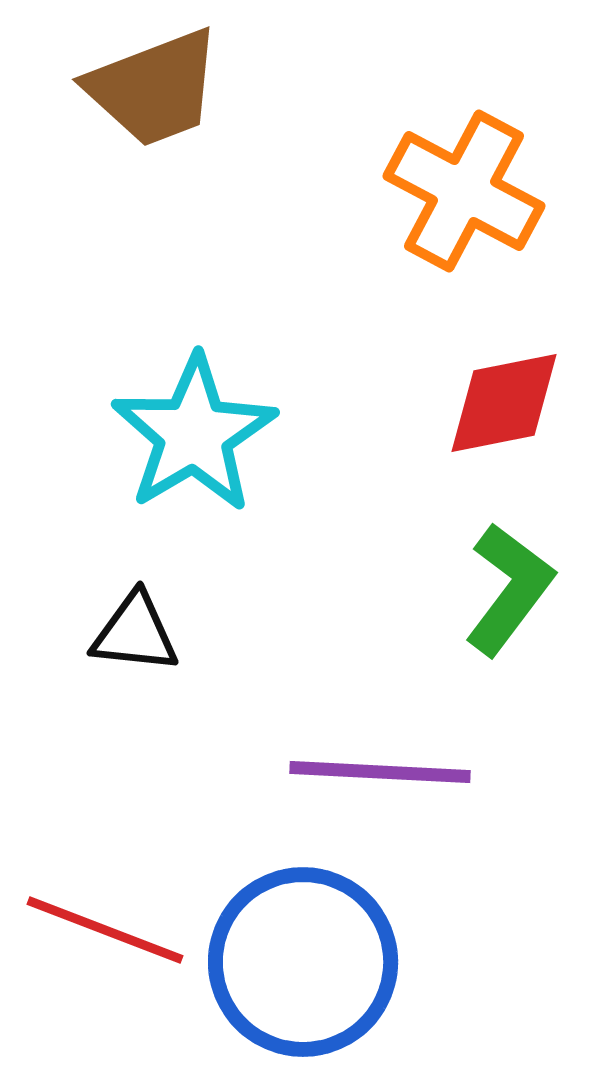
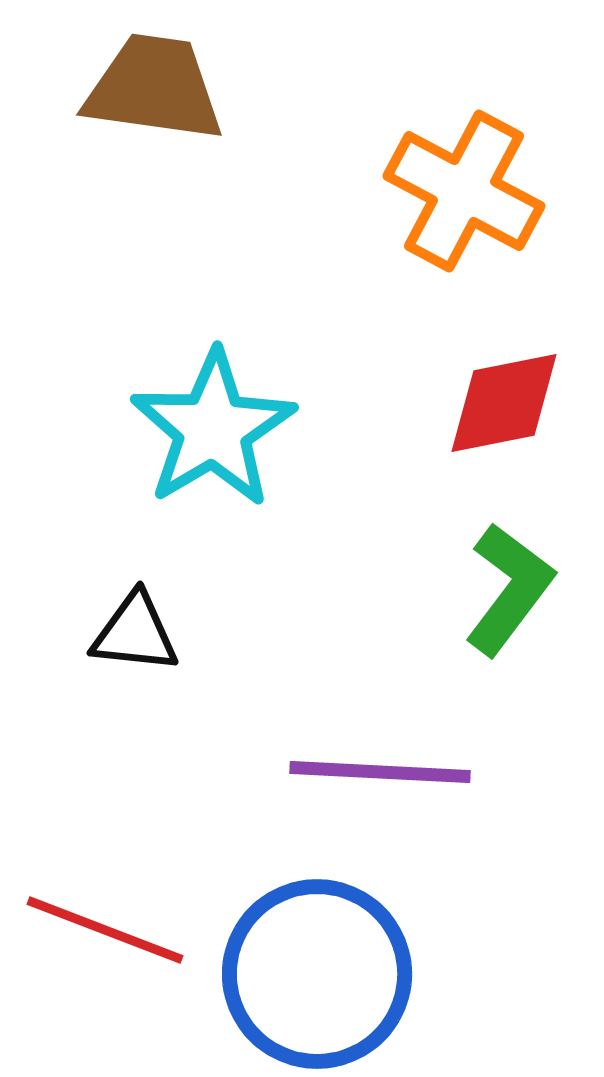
brown trapezoid: rotated 151 degrees counterclockwise
cyan star: moved 19 px right, 5 px up
blue circle: moved 14 px right, 12 px down
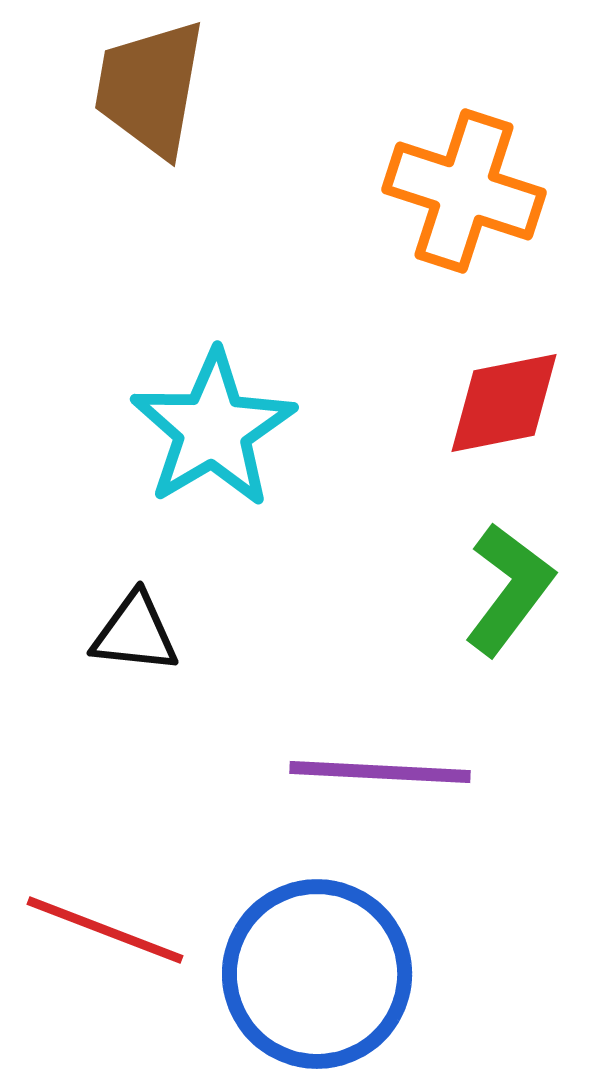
brown trapezoid: moved 4 px left; rotated 88 degrees counterclockwise
orange cross: rotated 10 degrees counterclockwise
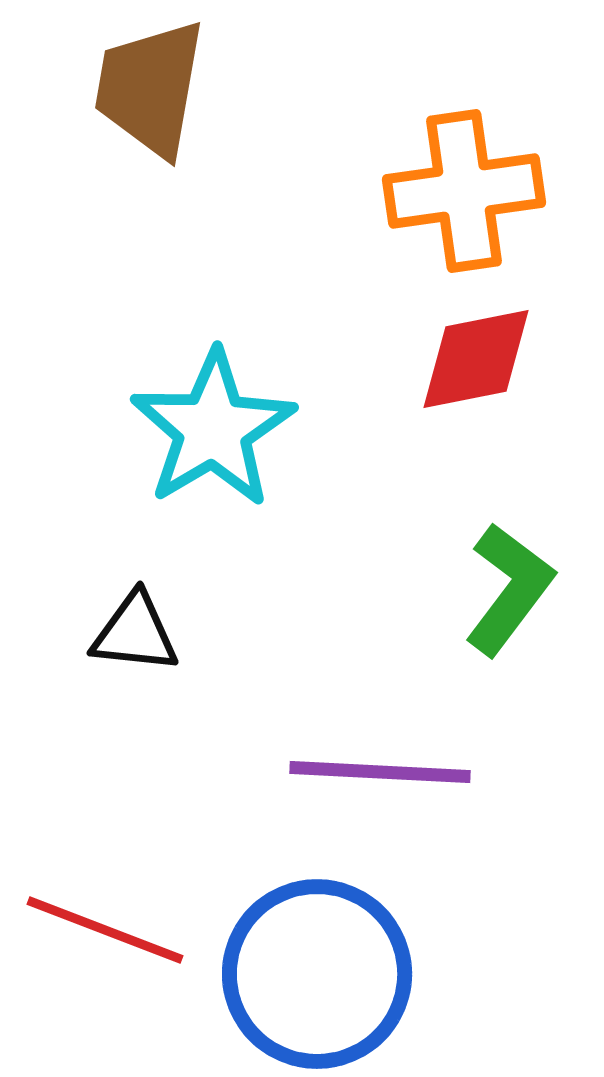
orange cross: rotated 26 degrees counterclockwise
red diamond: moved 28 px left, 44 px up
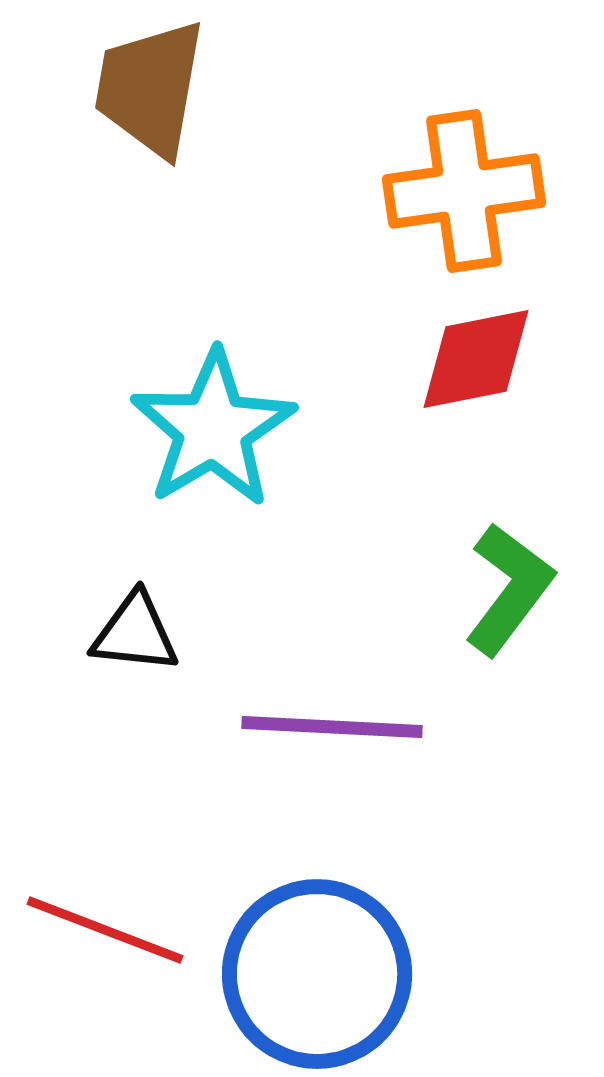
purple line: moved 48 px left, 45 px up
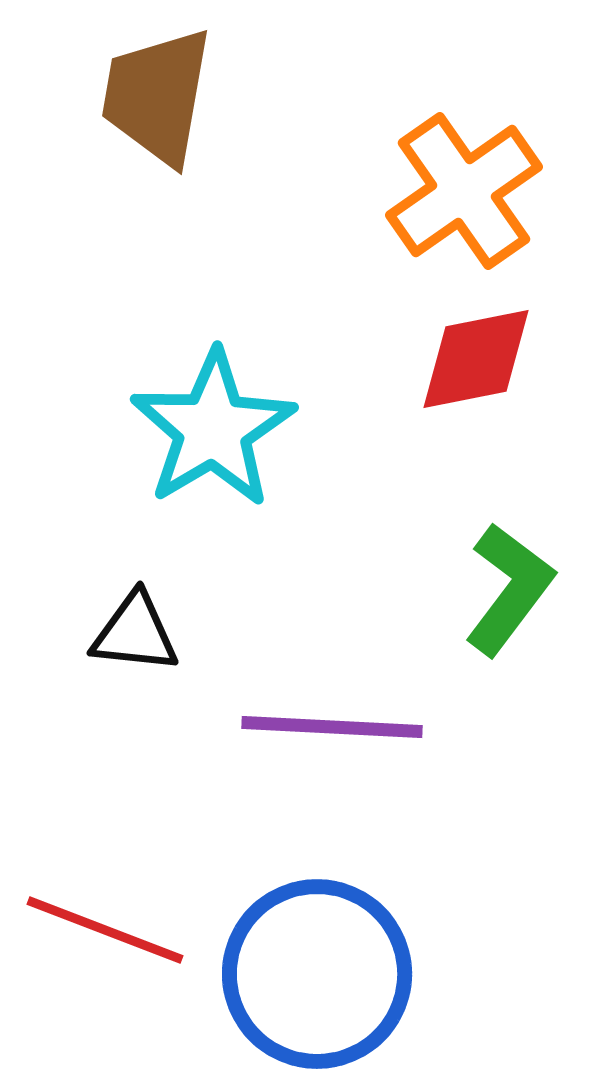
brown trapezoid: moved 7 px right, 8 px down
orange cross: rotated 27 degrees counterclockwise
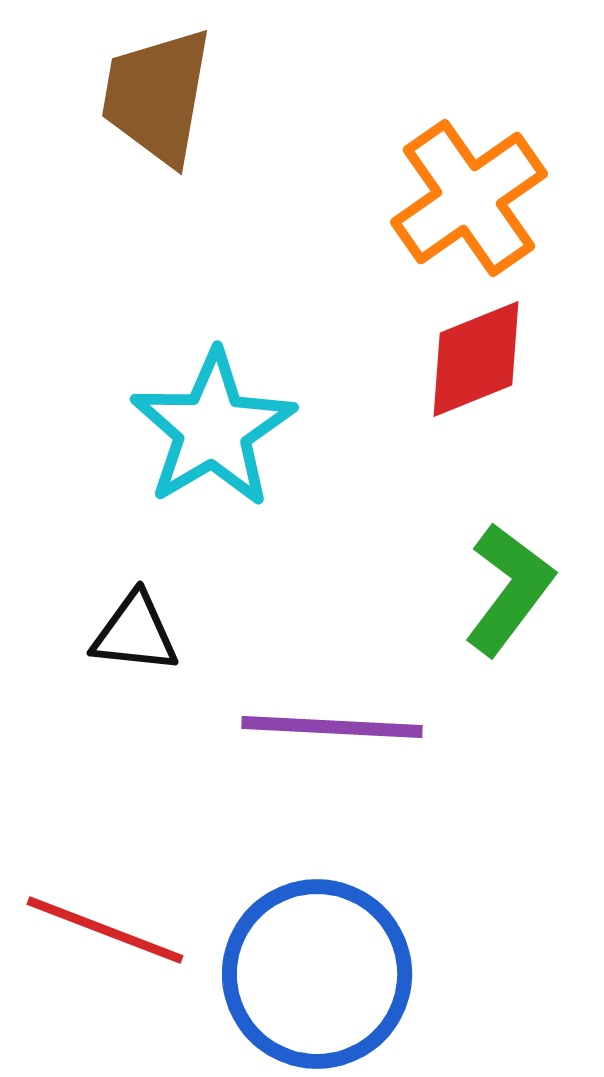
orange cross: moved 5 px right, 7 px down
red diamond: rotated 11 degrees counterclockwise
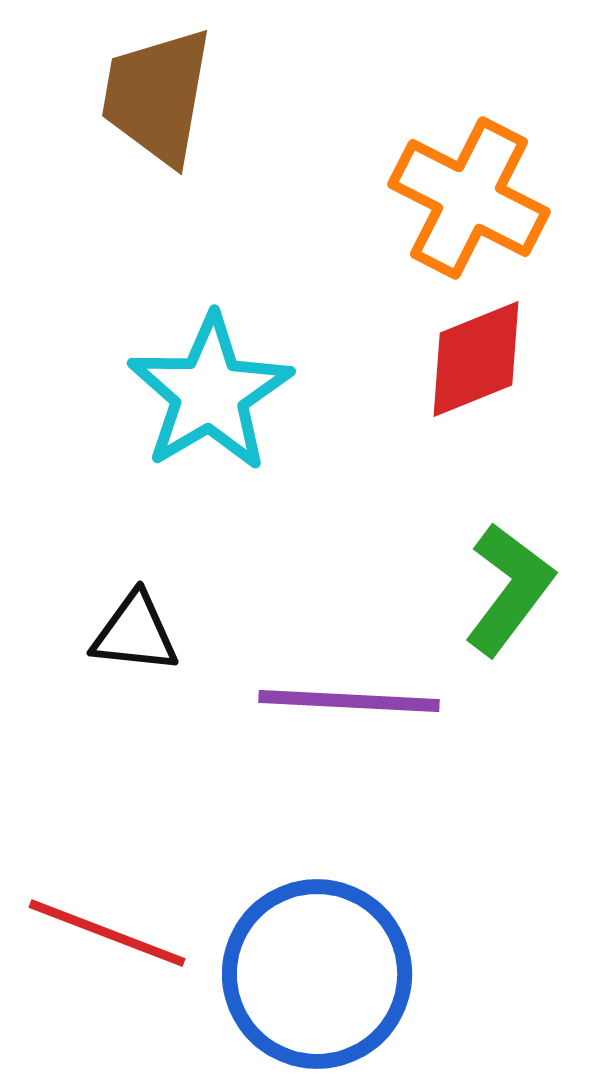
orange cross: rotated 28 degrees counterclockwise
cyan star: moved 3 px left, 36 px up
purple line: moved 17 px right, 26 px up
red line: moved 2 px right, 3 px down
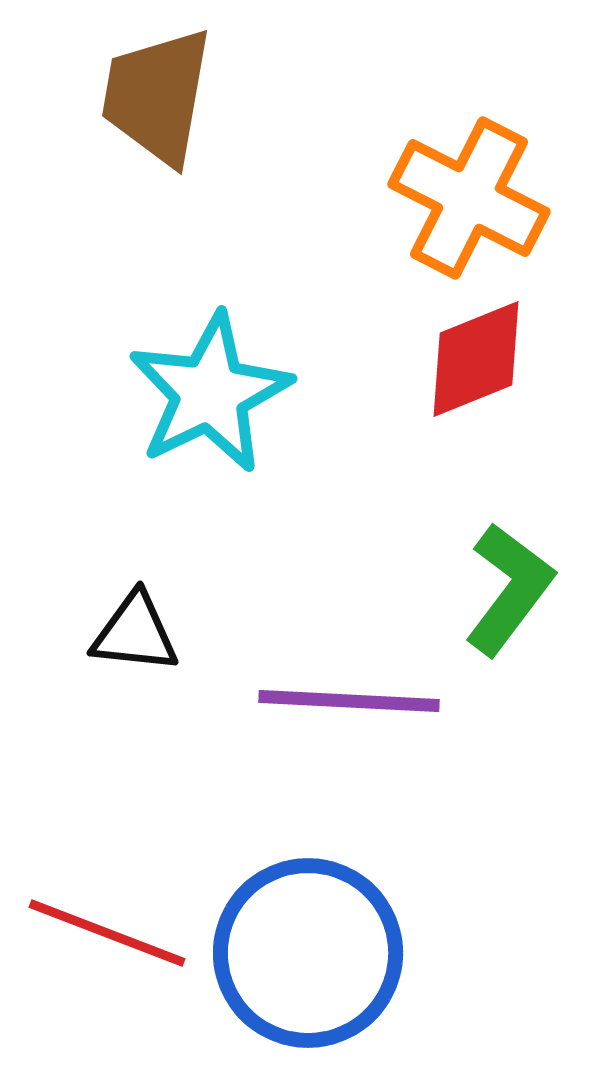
cyan star: rotated 5 degrees clockwise
blue circle: moved 9 px left, 21 px up
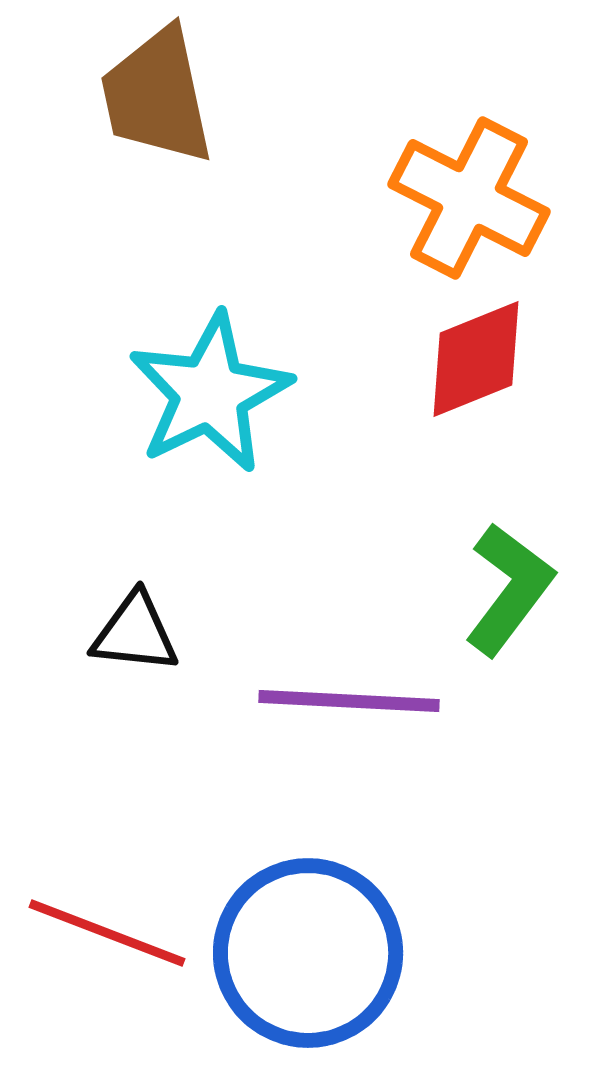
brown trapezoid: rotated 22 degrees counterclockwise
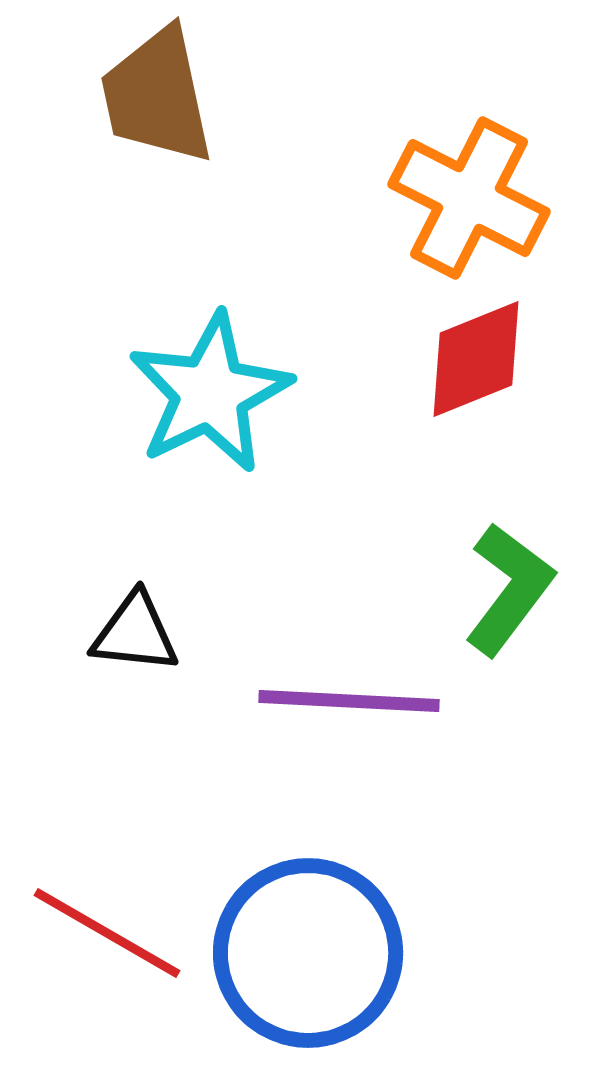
red line: rotated 9 degrees clockwise
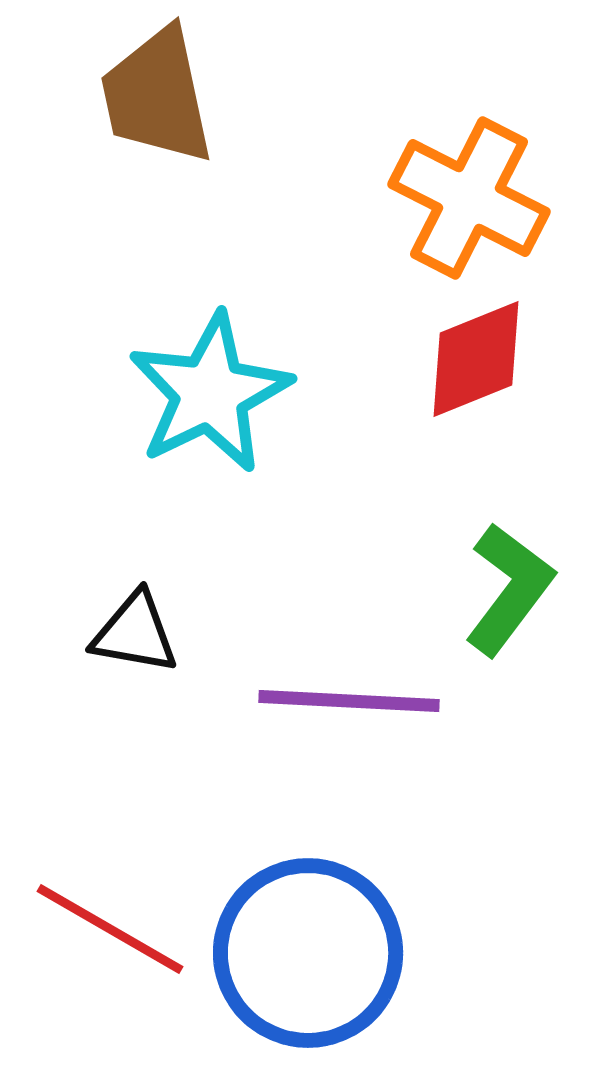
black triangle: rotated 4 degrees clockwise
red line: moved 3 px right, 4 px up
